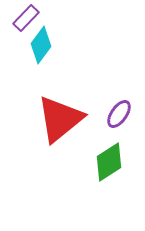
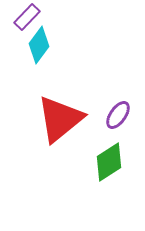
purple rectangle: moved 1 px right, 1 px up
cyan diamond: moved 2 px left
purple ellipse: moved 1 px left, 1 px down
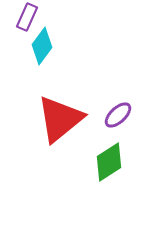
purple rectangle: rotated 20 degrees counterclockwise
cyan diamond: moved 3 px right, 1 px down
purple ellipse: rotated 12 degrees clockwise
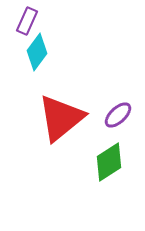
purple rectangle: moved 4 px down
cyan diamond: moved 5 px left, 6 px down
red triangle: moved 1 px right, 1 px up
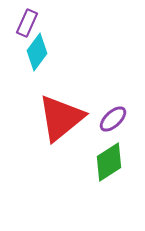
purple rectangle: moved 2 px down
purple ellipse: moved 5 px left, 4 px down
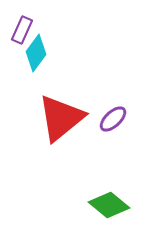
purple rectangle: moved 5 px left, 7 px down
cyan diamond: moved 1 px left, 1 px down
green diamond: moved 43 px down; rotated 72 degrees clockwise
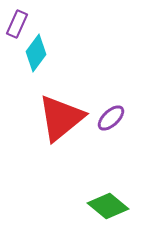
purple rectangle: moved 5 px left, 6 px up
purple ellipse: moved 2 px left, 1 px up
green diamond: moved 1 px left, 1 px down
